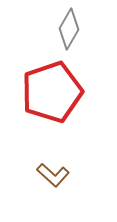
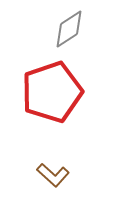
gray diamond: rotated 27 degrees clockwise
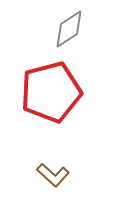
red pentagon: moved 1 px left; rotated 4 degrees clockwise
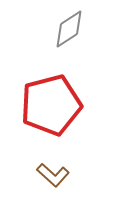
red pentagon: moved 13 px down
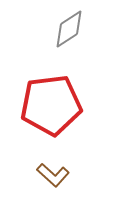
red pentagon: rotated 8 degrees clockwise
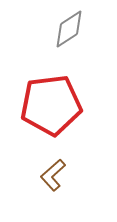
brown L-shape: rotated 96 degrees clockwise
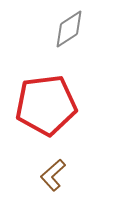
red pentagon: moved 5 px left
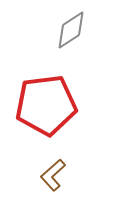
gray diamond: moved 2 px right, 1 px down
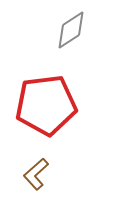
brown L-shape: moved 17 px left, 1 px up
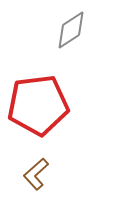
red pentagon: moved 8 px left
